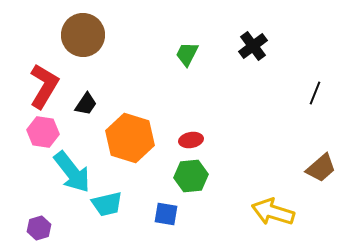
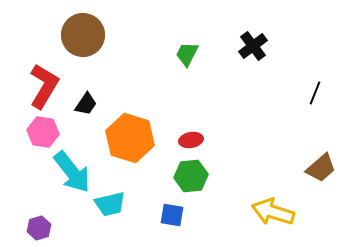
cyan trapezoid: moved 3 px right
blue square: moved 6 px right, 1 px down
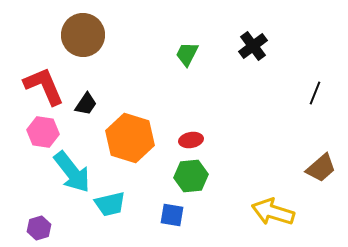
red L-shape: rotated 54 degrees counterclockwise
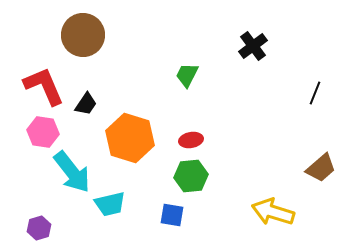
green trapezoid: moved 21 px down
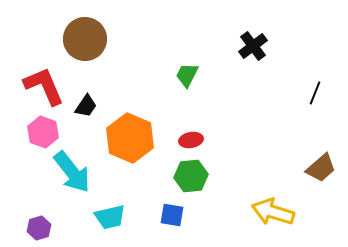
brown circle: moved 2 px right, 4 px down
black trapezoid: moved 2 px down
pink hexagon: rotated 12 degrees clockwise
orange hexagon: rotated 6 degrees clockwise
cyan trapezoid: moved 13 px down
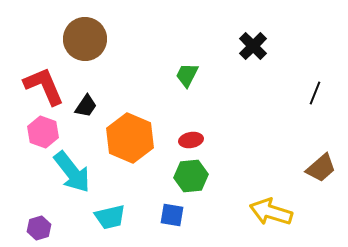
black cross: rotated 8 degrees counterclockwise
yellow arrow: moved 2 px left
